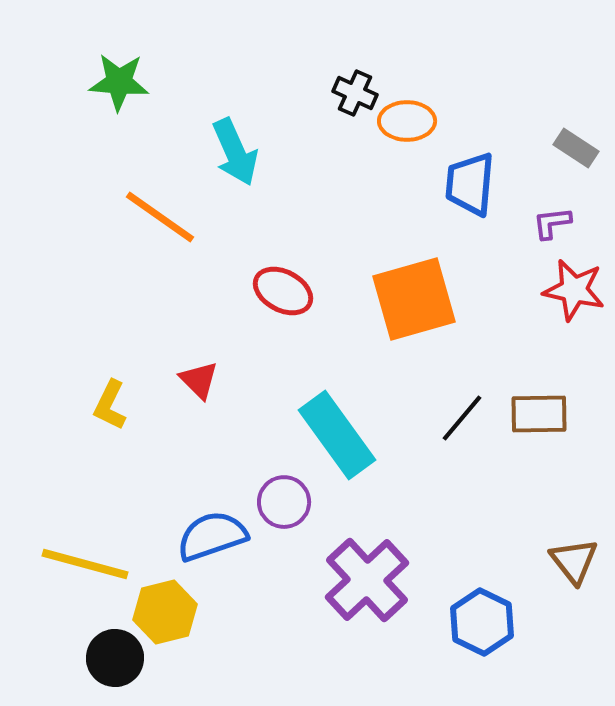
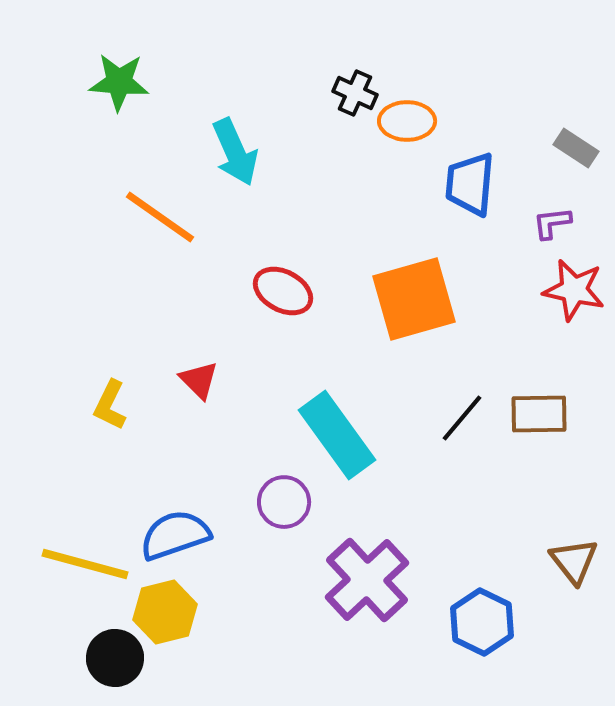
blue semicircle: moved 37 px left, 1 px up
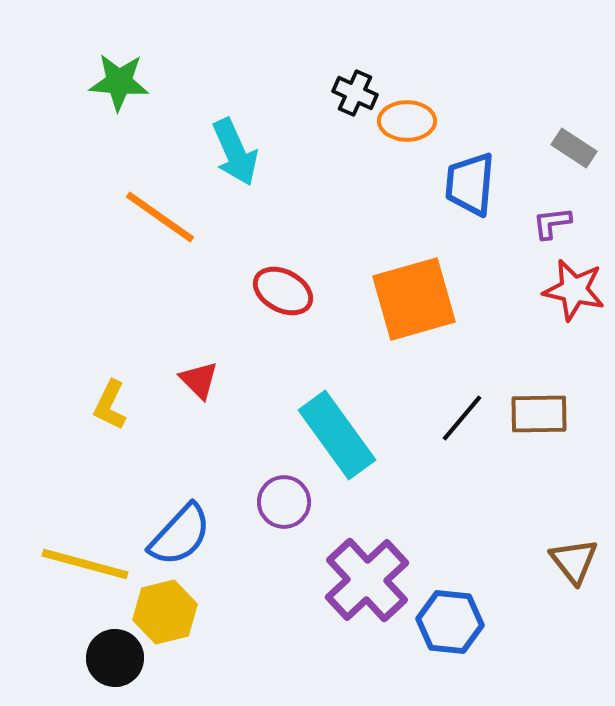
gray rectangle: moved 2 px left
blue semicircle: moved 5 px right; rotated 152 degrees clockwise
blue hexagon: moved 32 px left; rotated 20 degrees counterclockwise
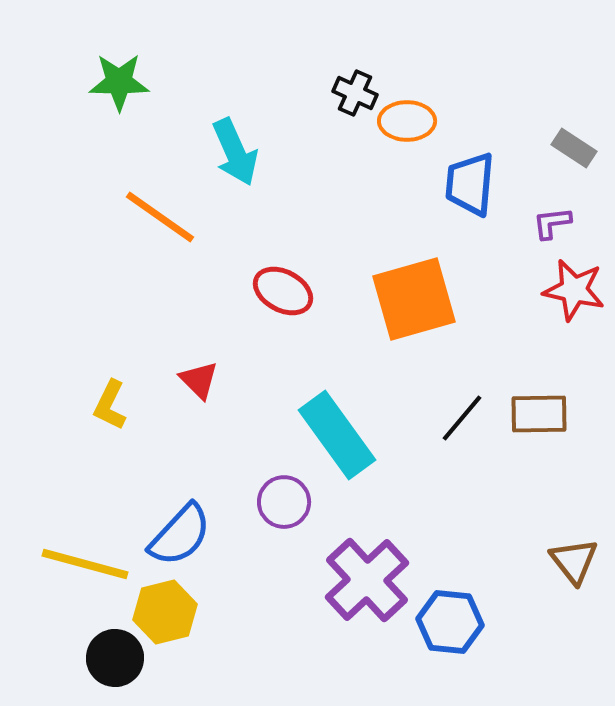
green star: rotated 4 degrees counterclockwise
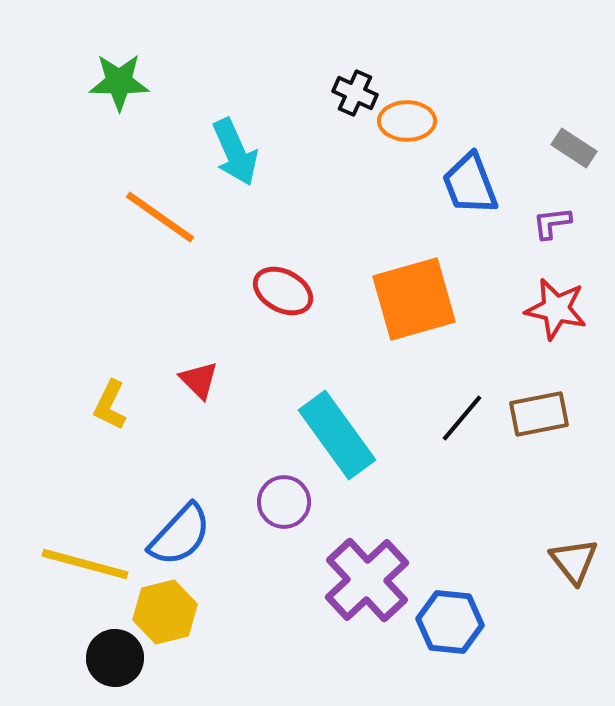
blue trapezoid: rotated 26 degrees counterclockwise
red star: moved 18 px left, 19 px down
brown rectangle: rotated 10 degrees counterclockwise
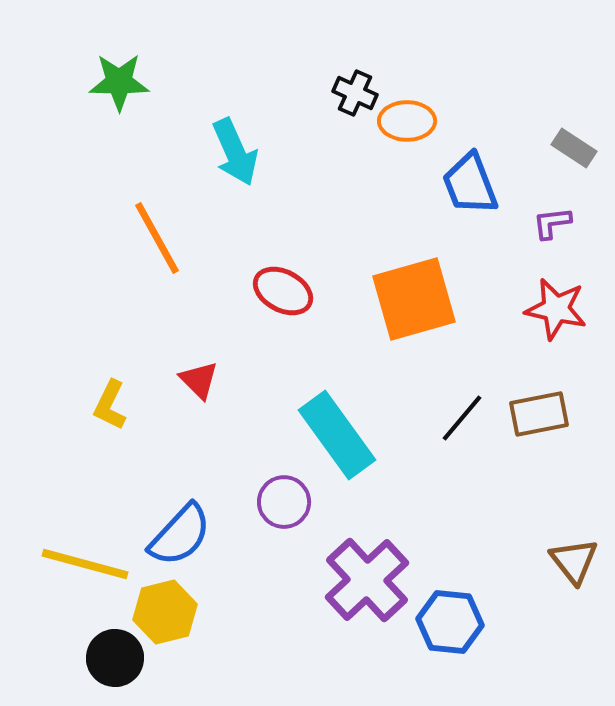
orange line: moved 3 px left, 21 px down; rotated 26 degrees clockwise
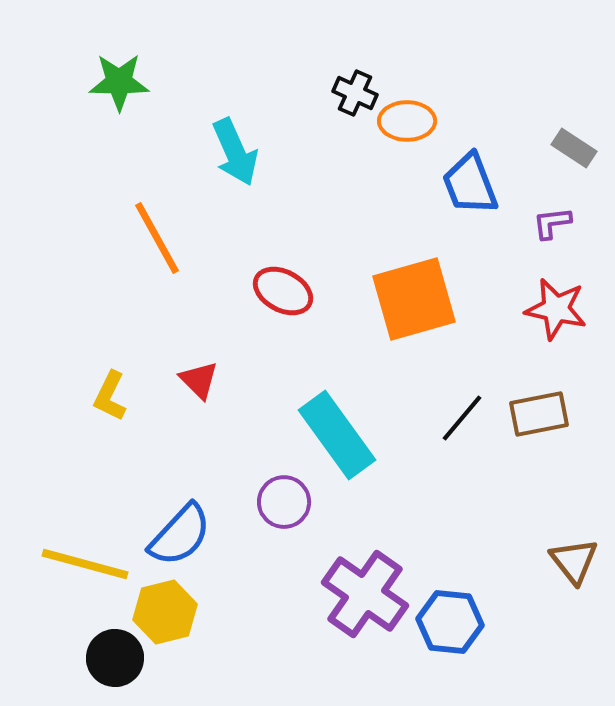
yellow L-shape: moved 9 px up
purple cross: moved 2 px left, 14 px down; rotated 12 degrees counterclockwise
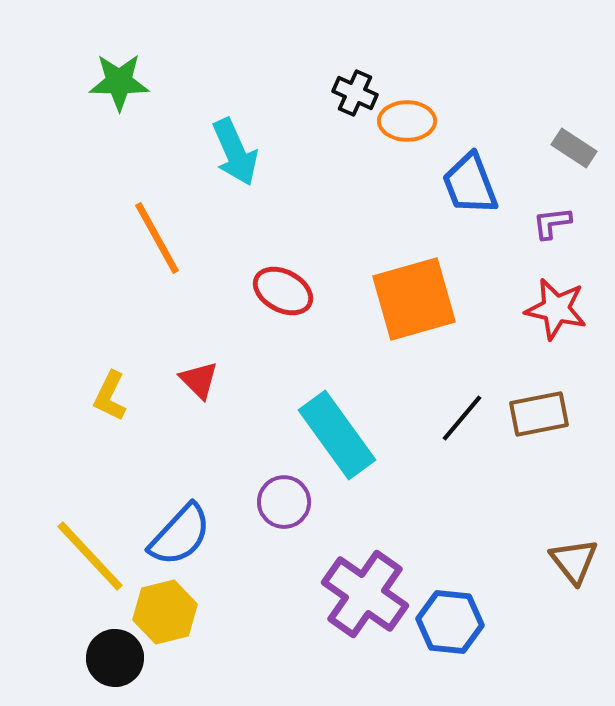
yellow line: moved 5 px right, 8 px up; rotated 32 degrees clockwise
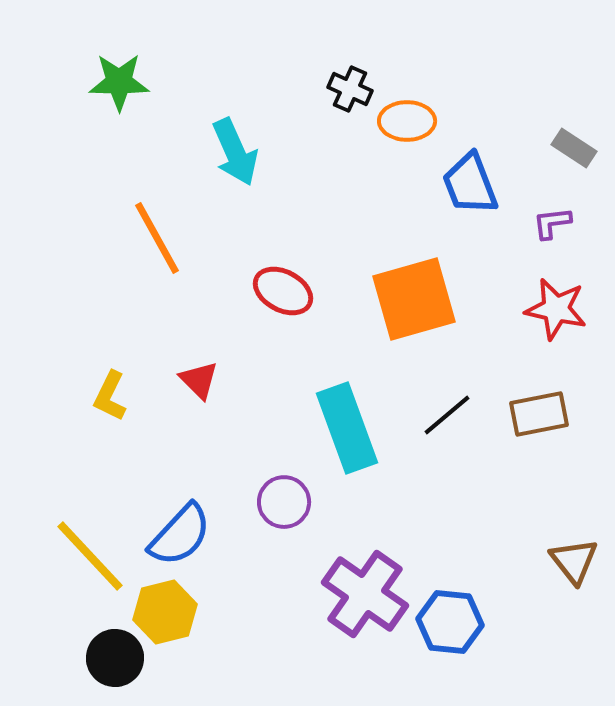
black cross: moved 5 px left, 4 px up
black line: moved 15 px left, 3 px up; rotated 10 degrees clockwise
cyan rectangle: moved 10 px right, 7 px up; rotated 16 degrees clockwise
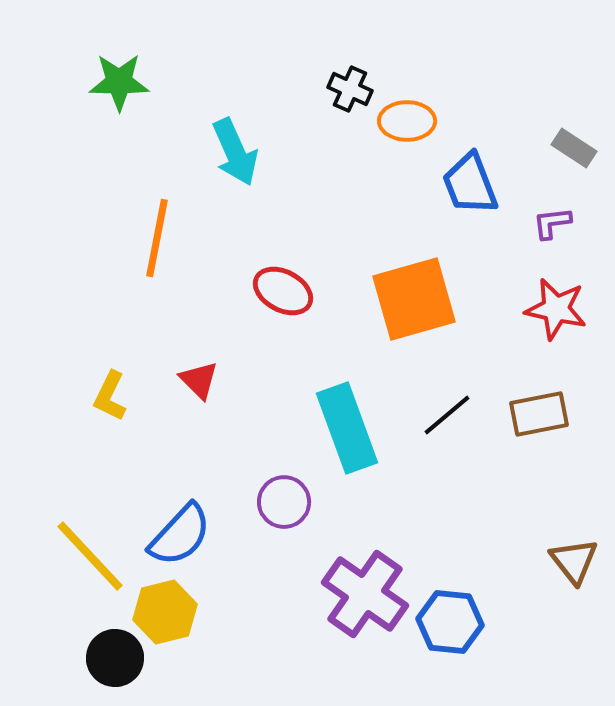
orange line: rotated 40 degrees clockwise
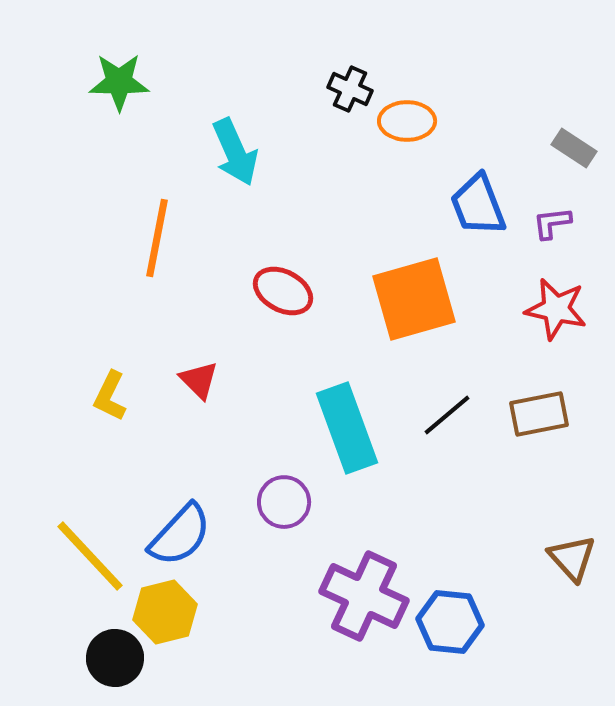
blue trapezoid: moved 8 px right, 21 px down
brown triangle: moved 2 px left, 3 px up; rotated 4 degrees counterclockwise
purple cross: moved 1 px left, 2 px down; rotated 10 degrees counterclockwise
